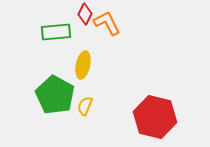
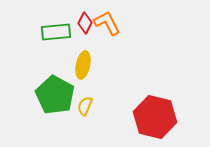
red diamond: moved 9 px down
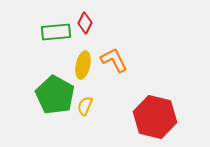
orange L-shape: moved 7 px right, 37 px down
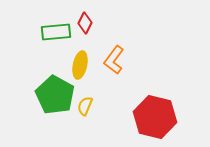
orange L-shape: rotated 116 degrees counterclockwise
yellow ellipse: moved 3 px left
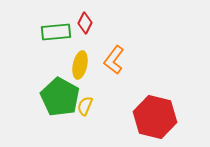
green pentagon: moved 5 px right, 2 px down
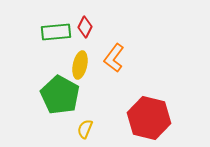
red diamond: moved 4 px down
orange L-shape: moved 2 px up
green pentagon: moved 2 px up
yellow semicircle: moved 23 px down
red hexagon: moved 6 px left, 1 px down
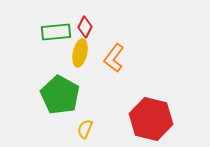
yellow ellipse: moved 12 px up
red hexagon: moved 2 px right, 1 px down
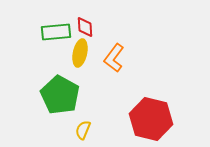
red diamond: rotated 30 degrees counterclockwise
yellow semicircle: moved 2 px left, 1 px down
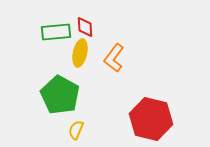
yellow semicircle: moved 7 px left
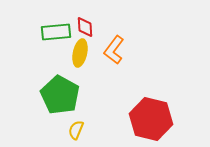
orange L-shape: moved 8 px up
